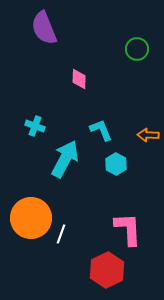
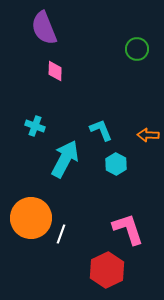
pink diamond: moved 24 px left, 8 px up
pink L-shape: rotated 15 degrees counterclockwise
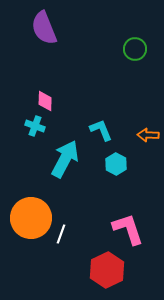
green circle: moved 2 px left
pink diamond: moved 10 px left, 30 px down
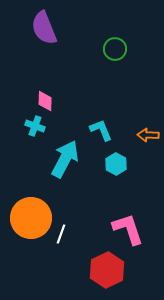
green circle: moved 20 px left
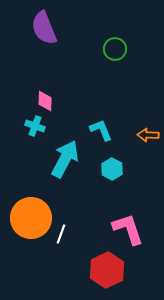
cyan hexagon: moved 4 px left, 5 px down
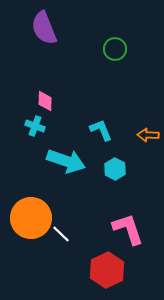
cyan arrow: moved 1 px right, 2 px down; rotated 81 degrees clockwise
cyan hexagon: moved 3 px right
white line: rotated 66 degrees counterclockwise
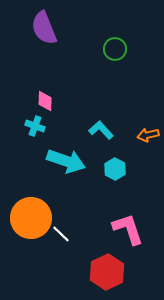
cyan L-shape: rotated 20 degrees counterclockwise
orange arrow: rotated 15 degrees counterclockwise
red hexagon: moved 2 px down
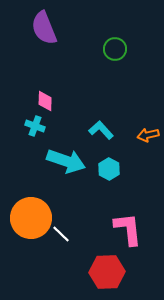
cyan hexagon: moved 6 px left
pink L-shape: rotated 12 degrees clockwise
red hexagon: rotated 24 degrees clockwise
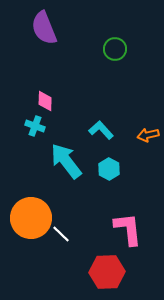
cyan arrow: rotated 147 degrees counterclockwise
